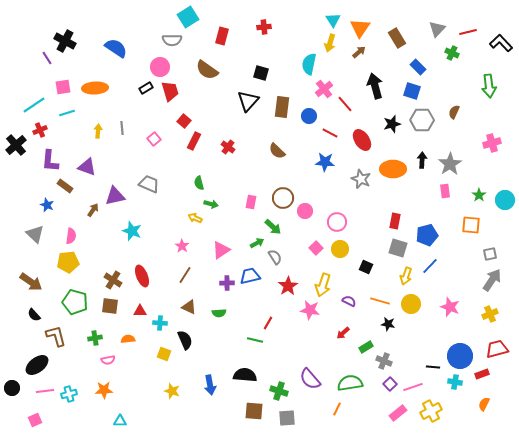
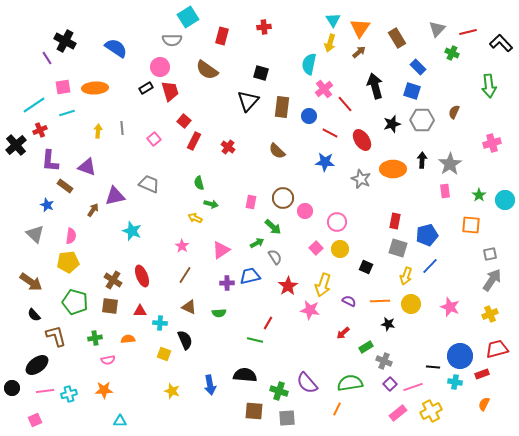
orange line at (380, 301): rotated 18 degrees counterclockwise
purple semicircle at (310, 379): moved 3 px left, 4 px down
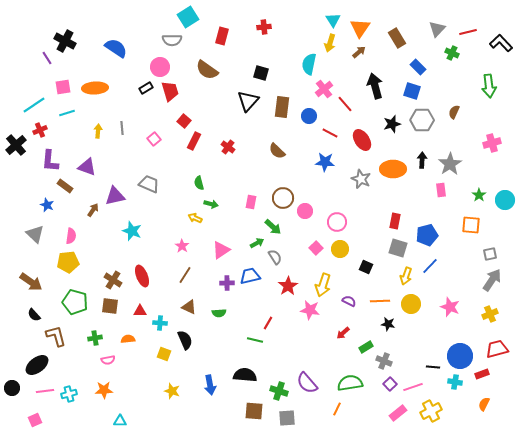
pink rectangle at (445, 191): moved 4 px left, 1 px up
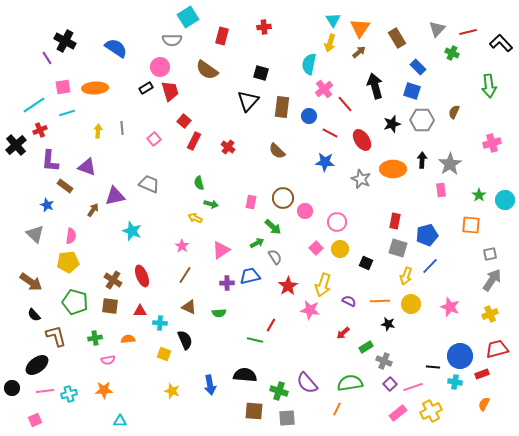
black square at (366, 267): moved 4 px up
red line at (268, 323): moved 3 px right, 2 px down
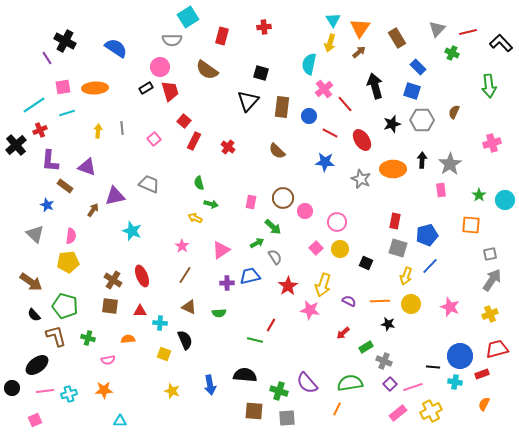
green pentagon at (75, 302): moved 10 px left, 4 px down
green cross at (95, 338): moved 7 px left; rotated 24 degrees clockwise
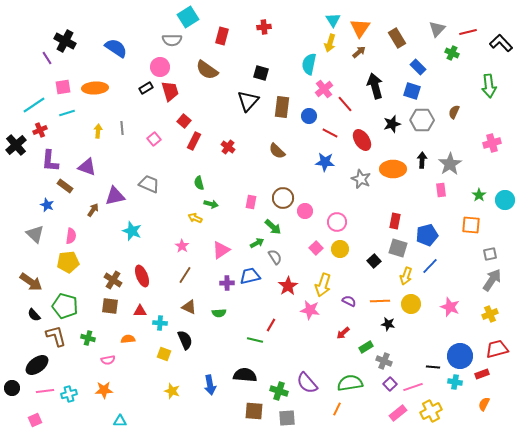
black square at (366, 263): moved 8 px right, 2 px up; rotated 24 degrees clockwise
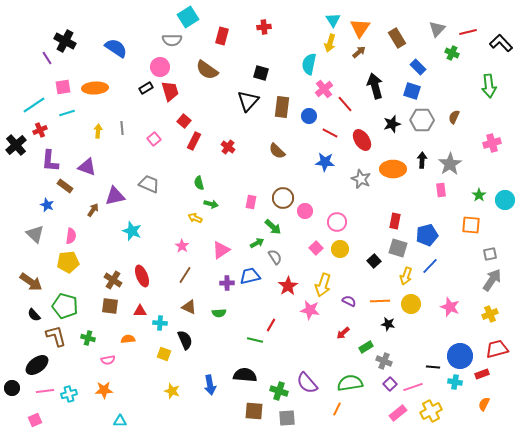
brown semicircle at (454, 112): moved 5 px down
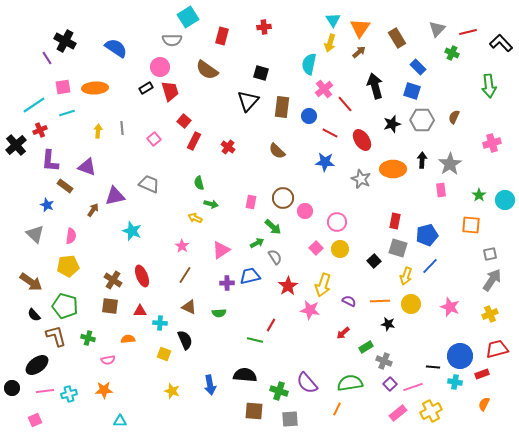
yellow pentagon at (68, 262): moved 4 px down
gray square at (287, 418): moved 3 px right, 1 px down
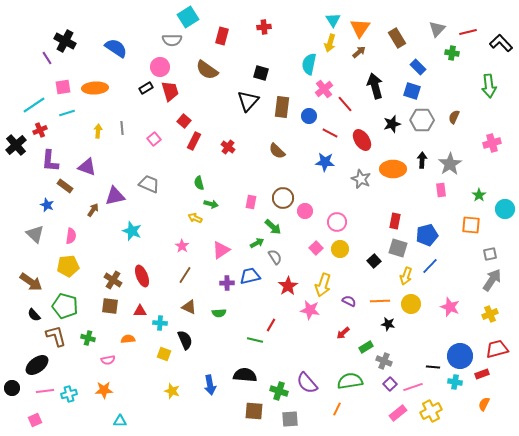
green cross at (452, 53): rotated 16 degrees counterclockwise
cyan circle at (505, 200): moved 9 px down
green semicircle at (350, 383): moved 2 px up
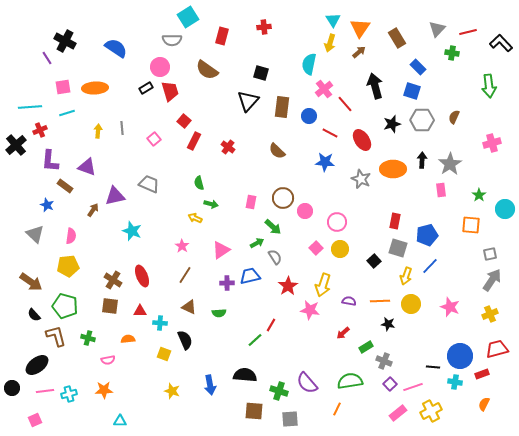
cyan line at (34, 105): moved 4 px left, 2 px down; rotated 30 degrees clockwise
purple semicircle at (349, 301): rotated 16 degrees counterclockwise
green line at (255, 340): rotated 56 degrees counterclockwise
